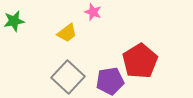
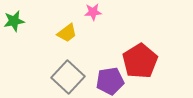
pink star: rotated 24 degrees counterclockwise
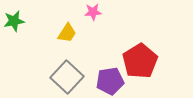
yellow trapezoid: rotated 20 degrees counterclockwise
gray square: moved 1 px left
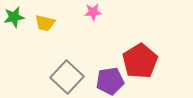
green star: moved 4 px up
yellow trapezoid: moved 22 px left, 10 px up; rotated 70 degrees clockwise
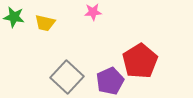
green star: rotated 20 degrees clockwise
purple pentagon: rotated 16 degrees counterclockwise
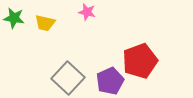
pink star: moved 6 px left; rotated 18 degrees clockwise
green star: moved 1 px down
red pentagon: rotated 12 degrees clockwise
gray square: moved 1 px right, 1 px down
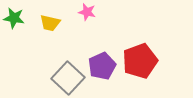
yellow trapezoid: moved 5 px right
purple pentagon: moved 8 px left, 15 px up
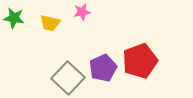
pink star: moved 5 px left; rotated 24 degrees counterclockwise
purple pentagon: moved 1 px right, 2 px down
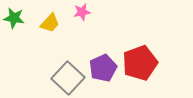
yellow trapezoid: rotated 60 degrees counterclockwise
red pentagon: moved 2 px down
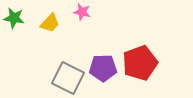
pink star: rotated 24 degrees clockwise
purple pentagon: rotated 24 degrees clockwise
gray square: rotated 16 degrees counterclockwise
